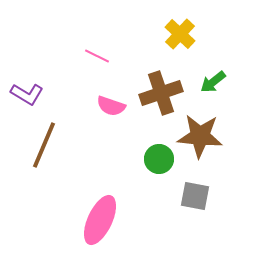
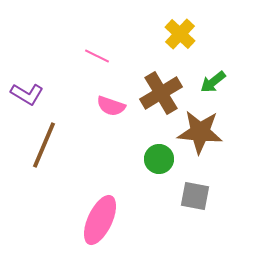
brown cross: rotated 12 degrees counterclockwise
brown star: moved 4 px up
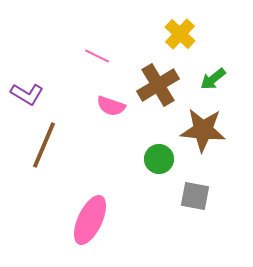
green arrow: moved 3 px up
brown cross: moved 3 px left, 8 px up
brown star: moved 3 px right, 2 px up
pink ellipse: moved 10 px left
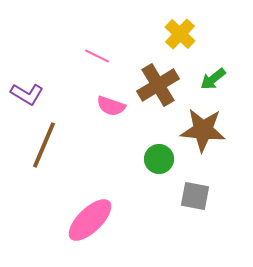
pink ellipse: rotated 21 degrees clockwise
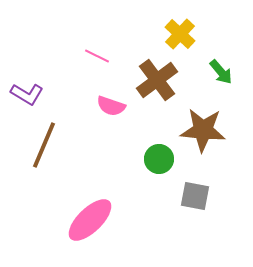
green arrow: moved 8 px right, 7 px up; rotated 92 degrees counterclockwise
brown cross: moved 1 px left, 5 px up; rotated 6 degrees counterclockwise
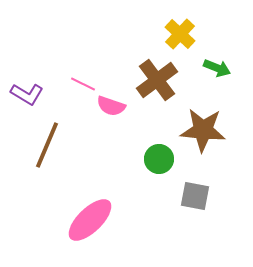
pink line: moved 14 px left, 28 px down
green arrow: moved 4 px left, 4 px up; rotated 28 degrees counterclockwise
brown line: moved 3 px right
